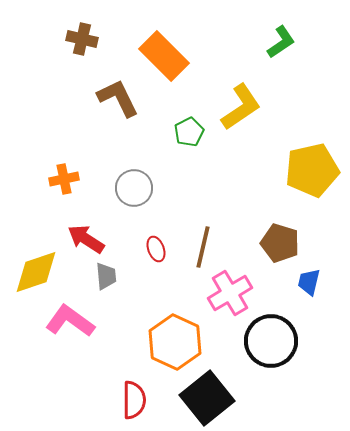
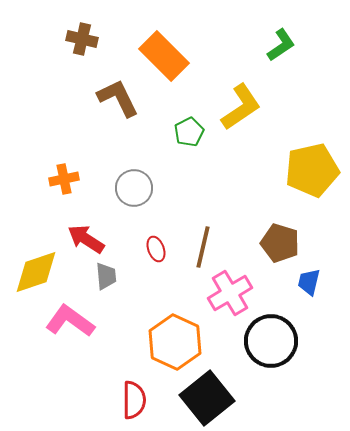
green L-shape: moved 3 px down
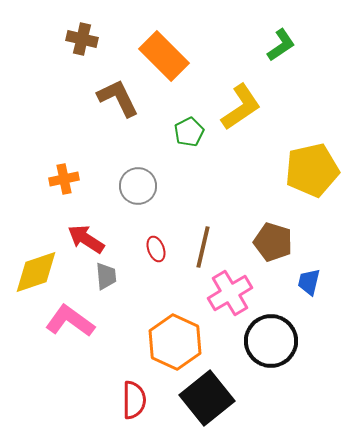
gray circle: moved 4 px right, 2 px up
brown pentagon: moved 7 px left, 1 px up
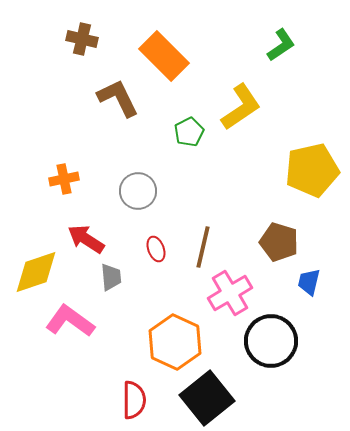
gray circle: moved 5 px down
brown pentagon: moved 6 px right
gray trapezoid: moved 5 px right, 1 px down
